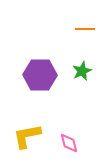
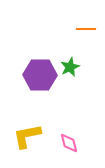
orange line: moved 1 px right
green star: moved 12 px left, 4 px up
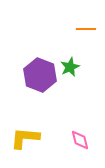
purple hexagon: rotated 20 degrees clockwise
yellow L-shape: moved 2 px left, 2 px down; rotated 16 degrees clockwise
pink diamond: moved 11 px right, 3 px up
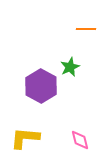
purple hexagon: moved 1 px right, 11 px down; rotated 8 degrees clockwise
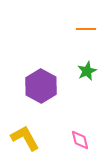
green star: moved 17 px right, 4 px down
yellow L-shape: rotated 56 degrees clockwise
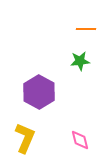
green star: moved 7 px left, 10 px up; rotated 18 degrees clockwise
purple hexagon: moved 2 px left, 6 px down
yellow L-shape: rotated 52 degrees clockwise
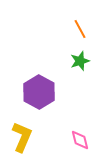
orange line: moved 6 px left; rotated 60 degrees clockwise
green star: rotated 12 degrees counterclockwise
yellow L-shape: moved 3 px left, 1 px up
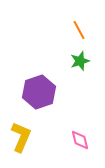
orange line: moved 1 px left, 1 px down
purple hexagon: rotated 12 degrees clockwise
yellow L-shape: moved 1 px left
